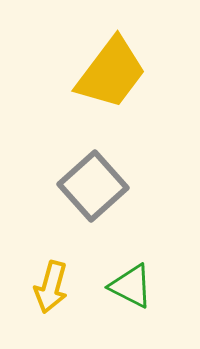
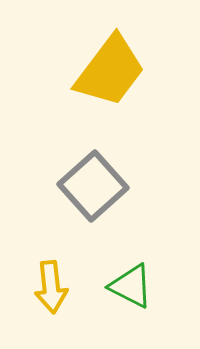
yellow trapezoid: moved 1 px left, 2 px up
yellow arrow: rotated 21 degrees counterclockwise
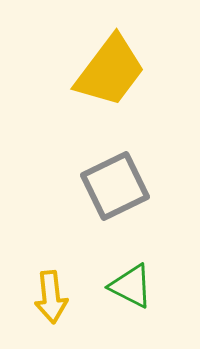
gray square: moved 22 px right; rotated 16 degrees clockwise
yellow arrow: moved 10 px down
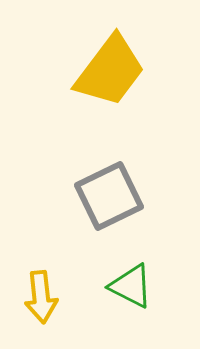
gray square: moved 6 px left, 10 px down
yellow arrow: moved 10 px left
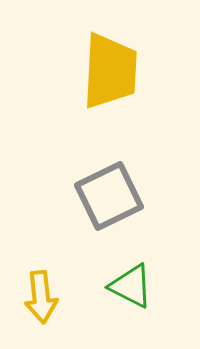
yellow trapezoid: rotated 34 degrees counterclockwise
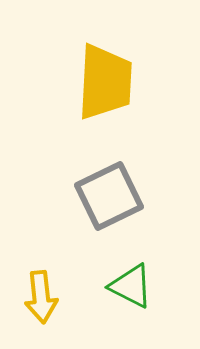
yellow trapezoid: moved 5 px left, 11 px down
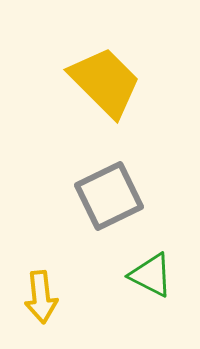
yellow trapezoid: rotated 48 degrees counterclockwise
green triangle: moved 20 px right, 11 px up
